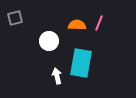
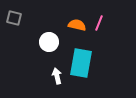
gray square: moved 1 px left; rotated 28 degrees clockwise
orange semicircle: rotated 12 degrees clockwise
white circle: moved 1 px down
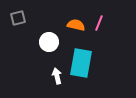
gray square: moved 4 px right; rotated 28 degrees counterclockwise
orange semicircle: moved 1 px left
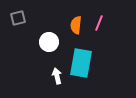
orange semicircle: rotated 96 degrees counterclockwise
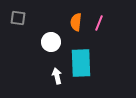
gray square: rotated 21 degrees clockwise
orange semicircle: moved 3 px up
white circle: moved 2 px right
cyan rectangle: rotated 12 degrees counterclockwise
